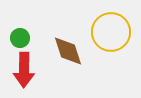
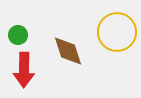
yellow circle: moved 6 px right
green circle: moved 2 px left, 3 px up
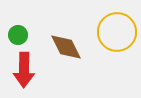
brown diamond: moved 2 px left, 4 px up; rotated 8 degrees counterclockwise
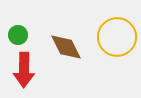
yellow circle: moved 5 px down
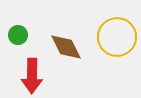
red arrow: moved 8 px right, 6 px down
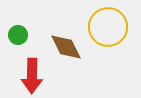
yellow circle: moved 9 px left, 10 px up
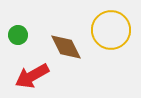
yellow circle: moved 3 px right, 3 px down
red arrow: rotated 60 degrees clockwise
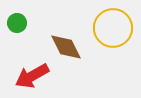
yellow circle: moved 2 px right, 2 px up
green circle: moved 1 px left, 12 px up
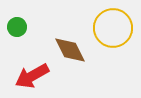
green circle: moved 4 px down
brown diamond: moved 4 px right, 3 px down
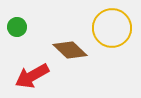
yellow circle: moved 1 px left
brown diamond: rotated 20 degrees counterclockwise
